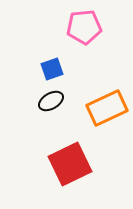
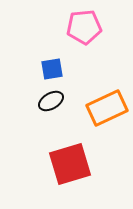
blue square: rotated 10 degrees clockwise
red square: rotated 9 degrees clockwise
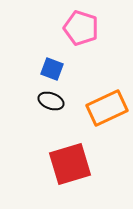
pink pentagon: moved 3 px left, 1 px down; rotated 24 degrees clockwise
blue square: rotated 30 degrees clockwise
black ellipse: rotated 50 degrees clockwise
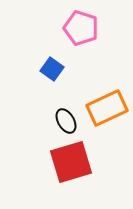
blue square: rotated 15 degrees clockwise
black ellipse: moved 15 px right, 20 px down; rotated 40 degrees clockwise
red square: moved 1 px right, 2 px up
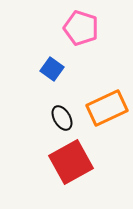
black ellipse: moved 4 px left, 3 px up
red square: rotated 12 degrees counterclockwise
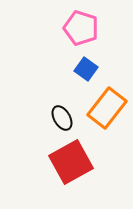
blue square: moved 34 px right
orange rectangle: rotated 27 degrees counterclockwise
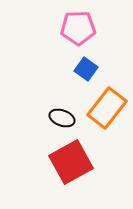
pink pentagon: moved 3 px left; rotated 20 degrees counterclockwise
black ellipse: rotated 40 degrees counterclockwise
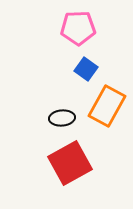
orange rectangle: moved 2 px up; rotated 9 degrees counterclockwise
black ellipse: rotated 25 degrees counterclockwise
red square: moved 1 px left, 1 px down
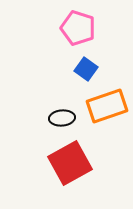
pink pentagon: rotated 20 degrees clockwise
orange rectangle: rotated 42 degrees clockwise
